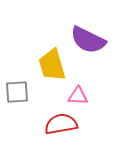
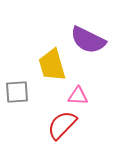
red semicircle: moved 1 px right, 1 px down; rotated 36 degrees counterclockwise
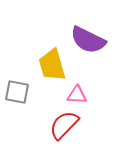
gray square: rotated 15 degrees clockwise
pink triangle: moved 1 px left, 1 px up
red semicircle: moved 2 px right
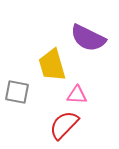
purple semicircle: moved 2 px up
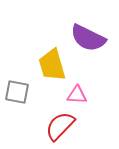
red semicircle: moved 4 px left, 1 px down
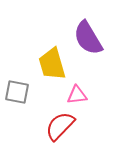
purple semicircle: rotated 33 degrees clockwise
yellow trapezoid: moved 1 px up
pink triangle: rotated 10 degrees counterclockwise
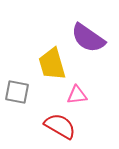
purple semicircle: rotated 24 degrees counterclockwise
red semicircle: rotated 76 degrees clockwise
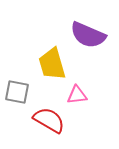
purple semicircle: moved 3 px up; rotated 12 degrees counterclockwise
red semicircle: moved 11 px left, 6 px up
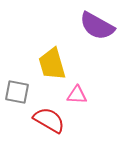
purple semicircle: moved 9 px right, 9 px up; rotated 6 degrees clockwise
pink triangle: rotated 10 degrees clockwise
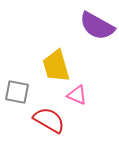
yellow trapezoid: moved 4 px right, 2 px down
pink triangle: rotated 20 degrees clockwise
